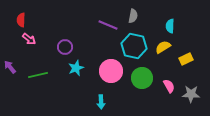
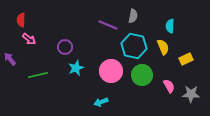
yellow semicircle: rotated 98 degrees clockwise
purple arrow: moved 8 px up
green circle: moved 3 px up
cyan arrow: rotated 72 degrees clockwise
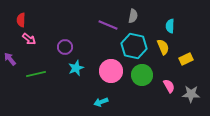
green line: moved 2 px left, 1 px up
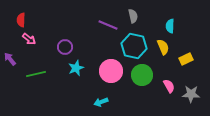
gray semicircle: rotated 24 degrees counterclockwise
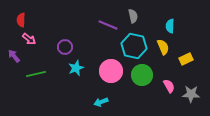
purple arrow: moved 4 px right, 3 px up
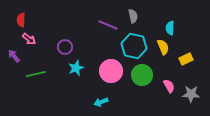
cyan semicircle: moved 2 px down
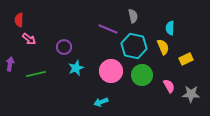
red semicircle: moved 2 px left
purple line: moved 4 px down
purple circle: moved 1 px left
purple arrow: moved 4 px left, 8 px down; rotated 48 degrees clockwise
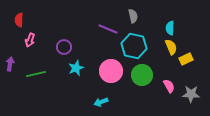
pink arrow: moved 1 px right, 1 px down; rotated 72 degrees clockwise
yellow semicircle: moved 8 px right
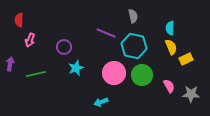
purple line: moved 2 px left, 4 px down
pink circle: moved 3 px right, 2 px down
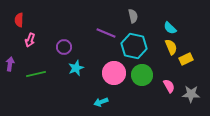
cyan semicircle: rotated 48 degrees counterclockwise
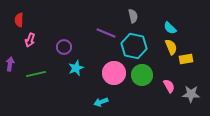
yellow rectangle: rotated 16 degrees clockwise
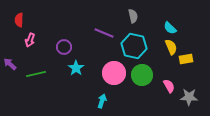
purple line: moved 2 px left
purple arrow: rotated 56 degrees counterclockwise
cyan star: rotated 14 degrees counterclockwise
gray star: moved 2 px left, 3 px down
cyan arrow: moved 1 px right, 1 px up; rotated 128 degrees clockwise
